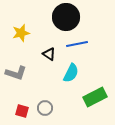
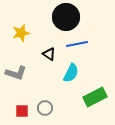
red square: rotated 16 degrees counterclockwise
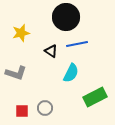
black triangle: moved 2 px right, 3 px up
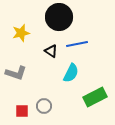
black circle: moved 7 px left
gray circle: moved 1 px left, 2 px up
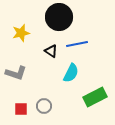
red square: moved 1 px left, 2 px up
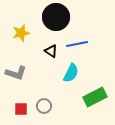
black circle: moved 3 px left
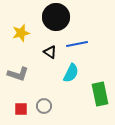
black triangle: moved 1 px left, 1 px down
gray L-shape: moved 2 px right, 1 px down
green rectangle: moved 5 px right, 3 px up; rotated 75 degrees counterclockwise
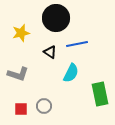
black circle: moved 1 px down
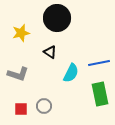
black circle: moved 1 px right
blue line: moved 22 px right, 19 px down
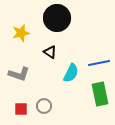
gray L-shape: moved 1 px right
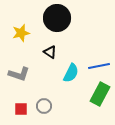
blue line: moved 3 px down
green rectangle: rotated 40 degrees clockwise
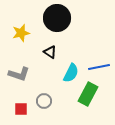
blue line: moved 1 px down
green rectangle: moved 12 px left
gray circle: moved 5 px up
